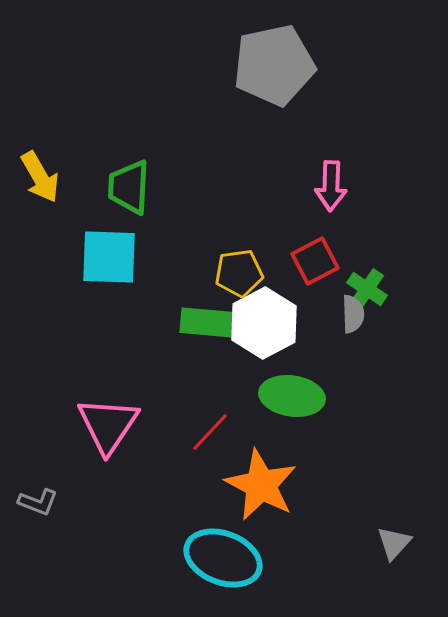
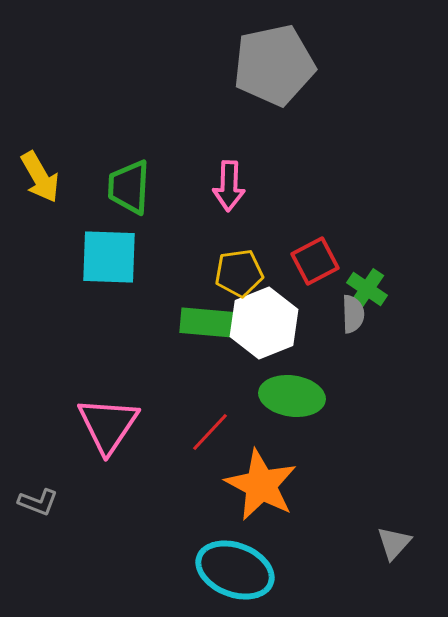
pink arrow: moved 102 px left
white hexagon: rotated 6 degrees clockwise
cyan ellipse: moved 12 px right, 12 px down
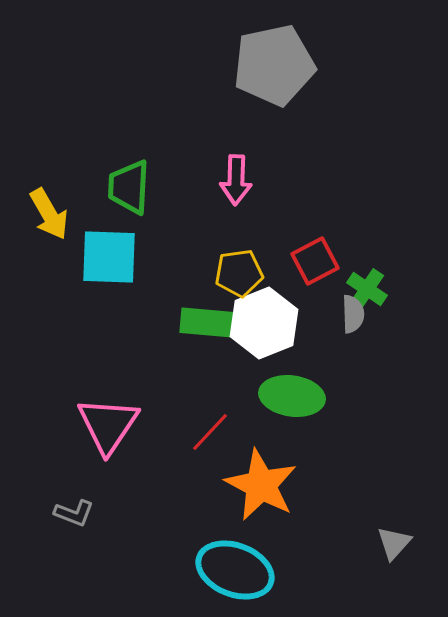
yellow arrow: moved 9 px right, 37 px down
pink arrow: moved 7 px right, 6 px up
gray L-shape: moved 36 px right, 11 px down
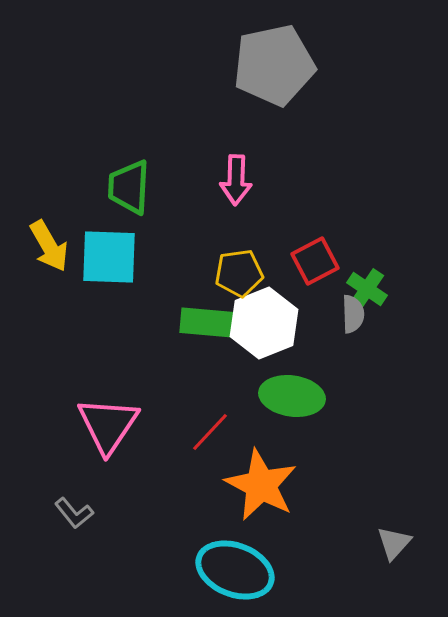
yellow arrow: moved 32 px down
gray L-shape: rotated 30 degrees clockwise
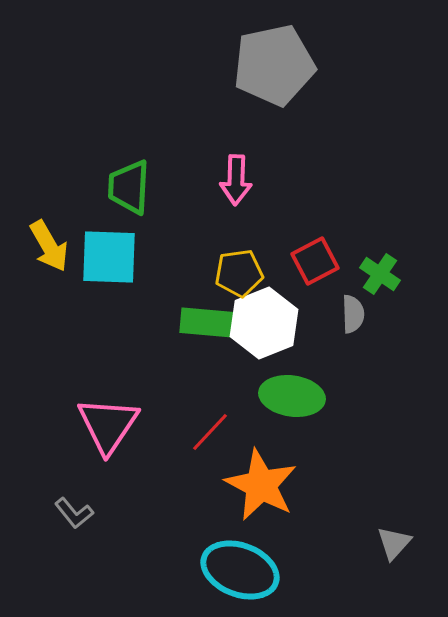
green cross: moved 13 px right, 15 px up
cyan ellipse: moved 5 px right
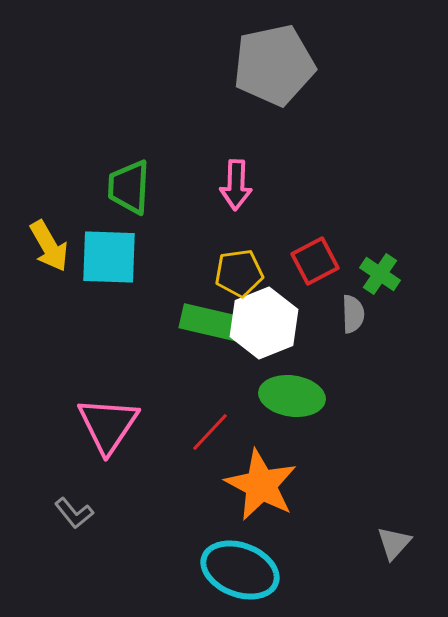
pink arrow: moved 5 px down
green rectangle: rotated 8 degrees clockwise
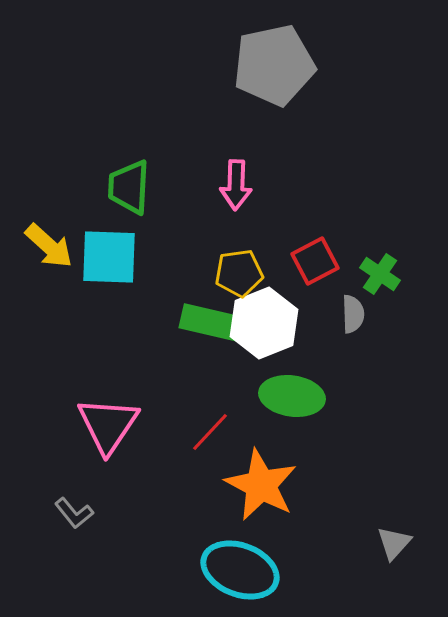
yellow arrow: rotated 18 degrees counterclockwise
